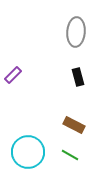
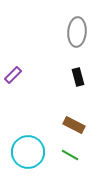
gray ellipse: moved 1 px right
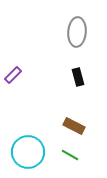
brown rectangle: moved 1 px down
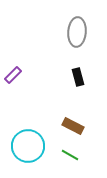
brown rectangle: moved 1 px left
cyan circle: moved 6 px up
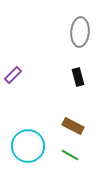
gray ellipse: moved 3 px right
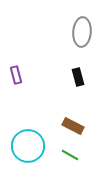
gray ellipse: moved 2 px right
purple rectangle: moved 3 px right; rotated 60 degrees counterclockwise
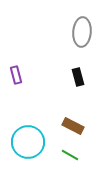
cyan circle: moved 4 px up
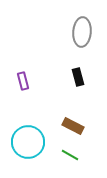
purple rectangle: moved 7 px right, 6 px down
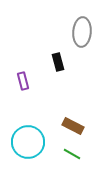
black rectangle: moved 20 px left, 15 px up
green line: moved 2 px right, 1 px up
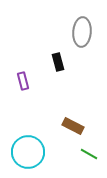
cyan circle: moved 10 px down
green line: moved 17 px right
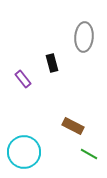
gray ellipse: moved 2 px right, 5 px down
black rectangle: moved 6 px left, 1 px down
purple rectangle: moved 2 px up; rotated 24 degrees counterclockwise
cyan circle: moved 4 px left
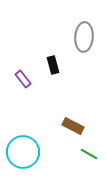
black rectangle: moved 1 px right, 2 px down
cyan circle: moved 1 px left
